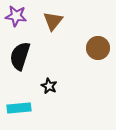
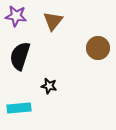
black star: rotated 14 degrees counterclockwise
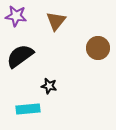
brown triangle: moved 3 px right
black semicircle: rotated 36 degrees clockwise
cyan rectangle: moved 9 px right, 1 px down
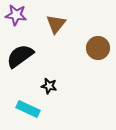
purple star: moved 1 px up
brown triangle: moved 3 px down
cyan rectangle: rotated 30 degrees clockwise
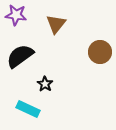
brown circle: moved 2 px right, 4 px down
black star: moved 4 px left, 2 px up; rotated 21 degrees clockwise
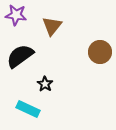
brown triangle: moved 4 px left, 2 px down
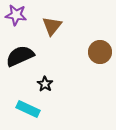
black semicircle: rotated 12 degrees clockwise
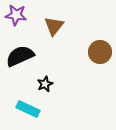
brown triangle: moved 2 px right
black star: rotated 14 degrees clockwise
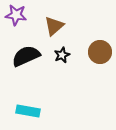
brown triangle: rotated 10 degrees clockwise
black semicircle: moved 6 px right
black star: moved 17 px right, 29 px up
cyan rectangle: moved 2 px down; rotated 15 degrees counterclockwise
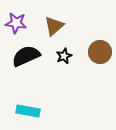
purple star: moved 8 px down
black star: moved 2 px right, 1 px down
